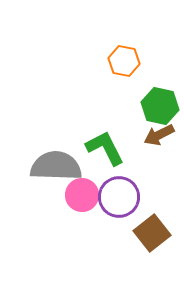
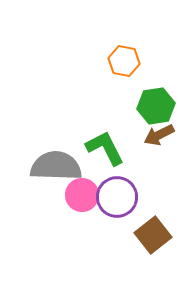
green hexagon: moved 4 px left; rotated 21 degrees counterclockwise
purple circle: moved 2 px left
brown square: moved 1 px right, 2 px down
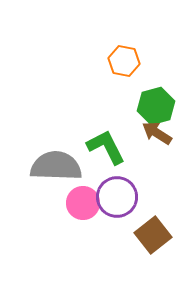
green hexagon: rotated 6 degrees counterclockwise
brown arrow: moved 2 px left, 2 px up; rotated 60 degrees clockwise
green L-shape: moved 1 px right, 1 px up
pink circle: moved 1 px right, 8 px down
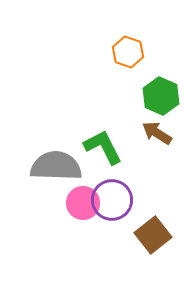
orange hexagon: moved 4 px right, 9 px up; rotated 8 degrees clockwise
green hexagon: moved 5 px right, 10 px up; rotated 21 degrees counterclockwise
green L-shape: moved 3 px left
purple circle: moved 5 px left, 3 px down
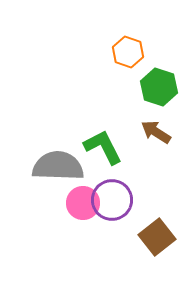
green hexagon: moved 2 px left, 9 px up; rotated 6 degrees counterclockwise
brown arrow: moved 1 px left, 1 px up
gray semicircle: moved 2 px right
brown square: moved 4 px right, 2 px down
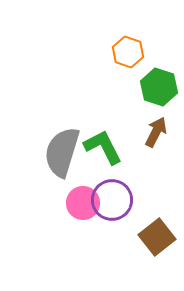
brown arrow: rotated 84 degrees clockwise
gray semicircle: moved 4 px right, 14 px up; rotated 75 degrees counterclockwise
